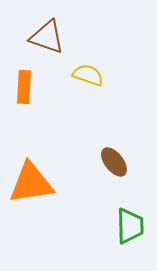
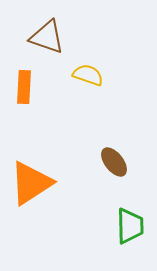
orange triangle: rotated 24 degrees counterclockwise
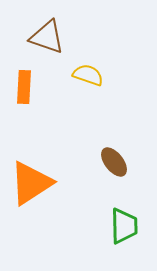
green trapezoid: moved 6 px left
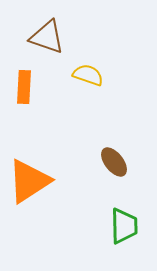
orange triangle: moved 2 px left, 2 px up
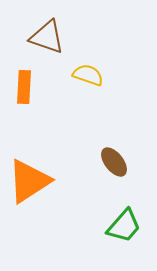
green trapezoid: rotated 42 degrees clockwise
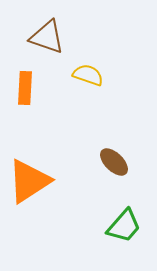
orange rectangle: moved 1 px right, 1 px down
brown ellipse: rotated 8 degrees counterclockwise
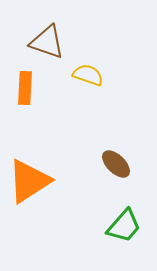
brown triangle: moved 5 px down
brown ellipse: moved 2 px right, 2 px down
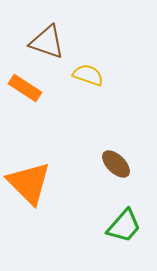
orange rectangle: rotated 60 degrees counterclockwise
orange triangle: moved 2 px down; rotated 42 degrees counterclockwise
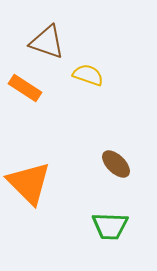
green trapezoid: moved 14 px left; rotated 51 degrees clockwise
